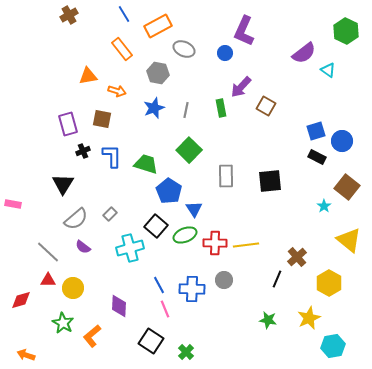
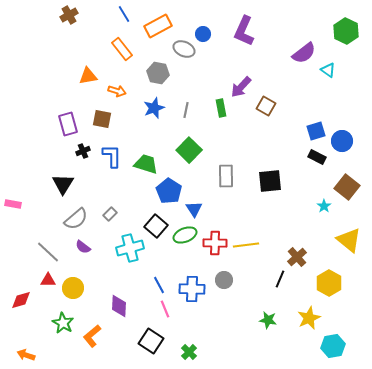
blue circle at (225, 53): moved 22 px left, 19 px up
black line at (277, 279): moved 3 px right
green cross at (186, 352): moved 3 px right
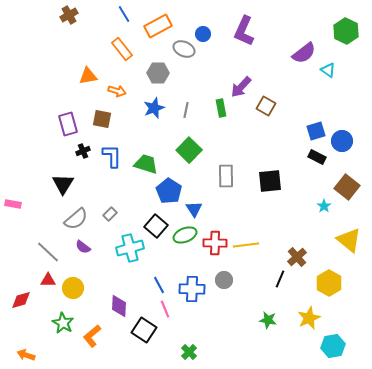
gray hexagon at (158, 73): rotated 10 degrees counterclockwise
black square at (151, 341): moved 7 px left, 11 px up
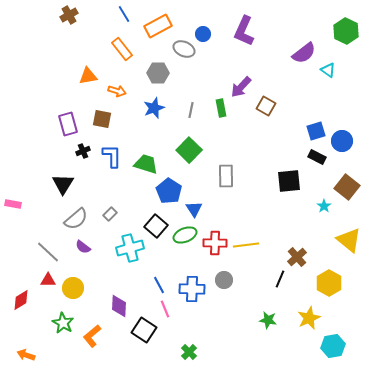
gray line at (186, 110): moved 5 px right
black square at (270, 181): moved 19 px right
red diamond at (21, 300): rotated 15 degrees counterclockwise
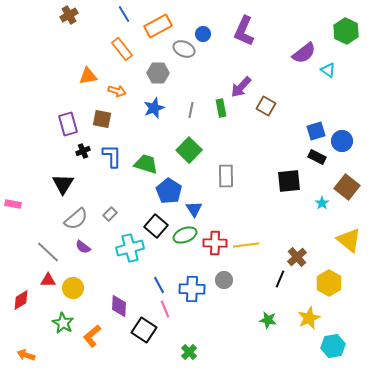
cyan star at (324, 206): moved 2 px left, 3 px up
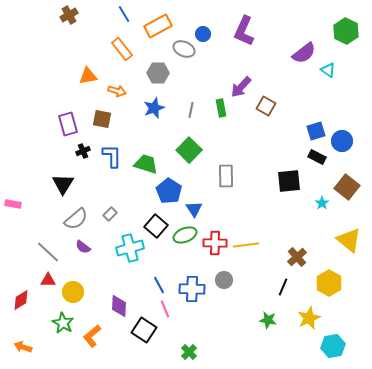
black line at (280, 279): moved 3 px right, 8 px down
yellow circle at (73, 288): moved 4 px down
orange arrow at (26, 355): moved 3 px left, 8 px up
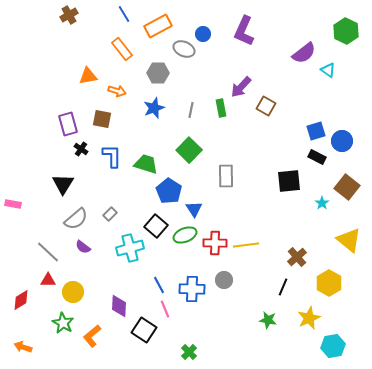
black cross at (83, 151): moved 2 px left, 2 px up; rotated 32 degrees counterclockwise
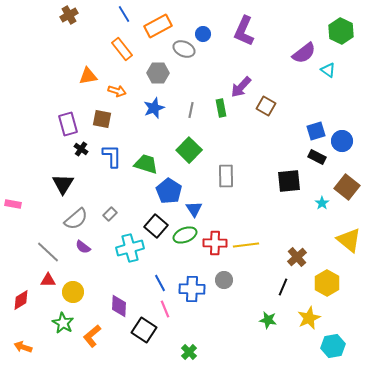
green hexagon at (346, 31): moved 5 px left
yellow hexagon at (329, 283): moved 2 px left
blue line at (159, 285): moved 1 px right, 2 px up
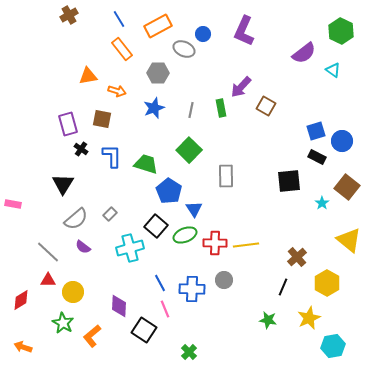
blue line at (124, 14): moved 5 px left, 5 px down
cyan triangle at (328, 70): moved 5 px right
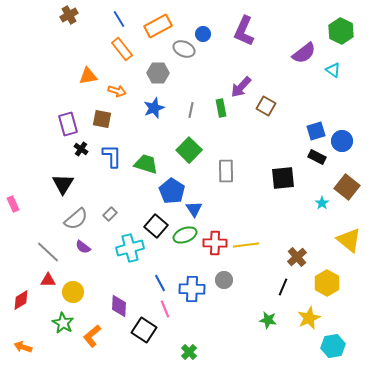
gray rectangle at (226, 176): moved 5 px up
black square at (289, 181): moved 6 px left, 3 px up
blue pentagon at (169, 191): moved 3 px right
pink rectangle at (13, 204): rotated 56 degrees clockwise
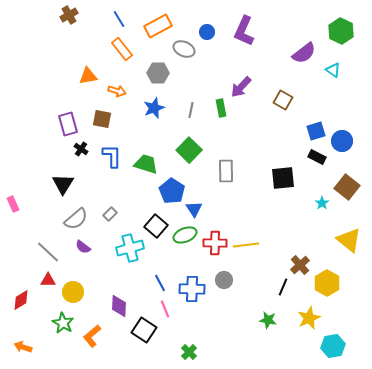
blue circle at (203, 34): moved 4 px right, 2 px up
brown square at (266, 106): moved 17 px right, 6 px up
brown cross at (297, 257): moved 3 px right, 8 px down
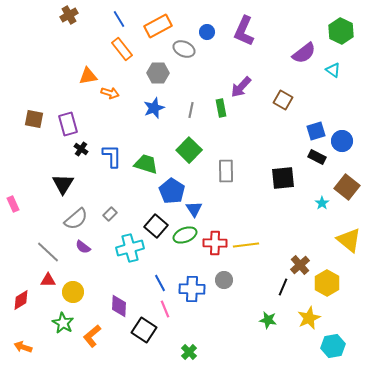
orange arrow at (117, 91): moved 7 px left, 2 px down
brown square at (102, 119): moved 68 px left
